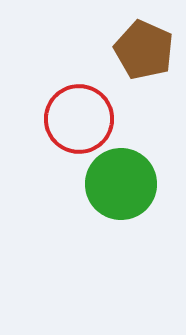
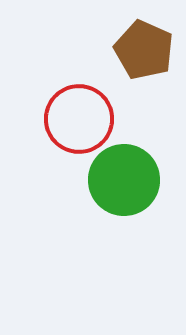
green circle: moved 3 px right, 4 px up
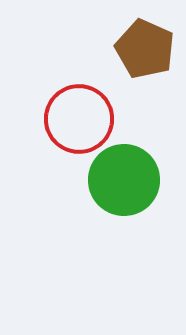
brown pentagon: moved 1 px right, 1 px up
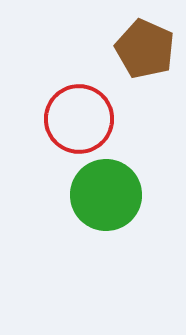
green circle: moved 18 px left, 15 px down
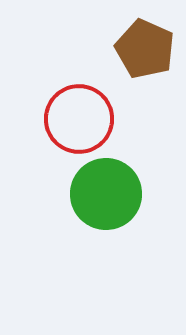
green circle: moved 1 px up
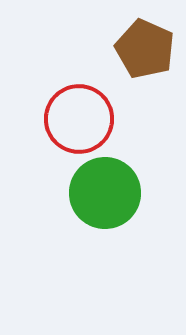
green circle: moved 1 px left, 1 px up
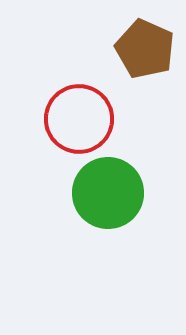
green circle: moved 3 px right
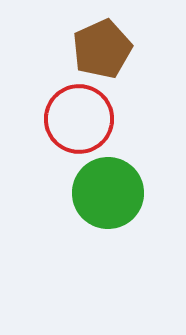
brown pentagon: moved 43 px left; rotated 24 degrees clockwise
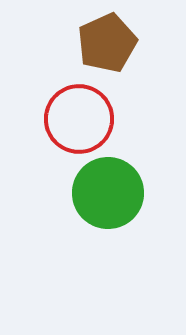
brown pentagon: moved 5 px right, 6 px up
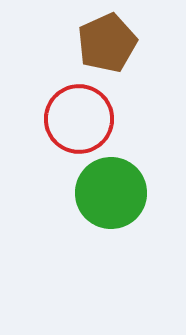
green circle: moved 3 px right
